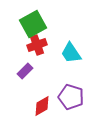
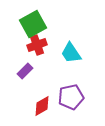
purple pentagon: rotated 30 degrees counterclockwise
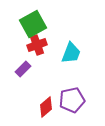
cyan trapezoid: rotated 125 degrees counterclockwise
purple rectangle: moved 2 px left, 2 px up
purple pentagon: moved 1 px right, 3 px down
red diamond: moved 4 px right, 1 px down; rotated 10 degrees counterclockwise
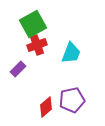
purple rectangle: moved 5 px left
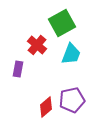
green square: moved 29 px right, 1 px up
red cross: rotated 30 degrees counterclockwise
cyan trapezoid: moved 1 px down
purple rectangle: rotated 35 degrees counterclockwise
